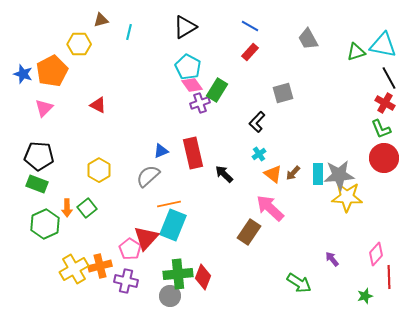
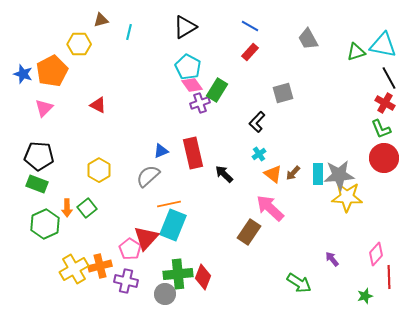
gray circle at (170, 296): moved 5 px left, 2 px up
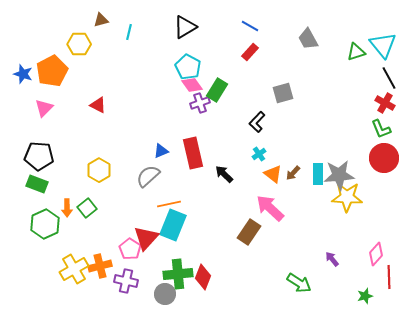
cyan triangle at (383, 45): rotated 40 degrees clockwise
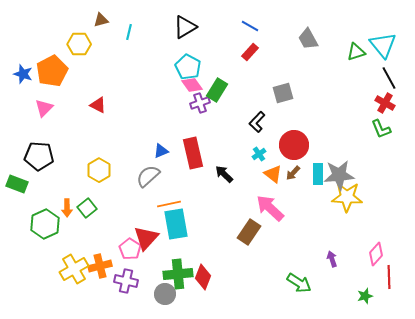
red circle at (384, 158): moved 90 px left, 13 px up
green rectangle at (37, 184): moved 20 px left
cyan rectangle at (173, 225): moved 3 px right, 1 px up; rotated 32 degrees counterclockwise
purple arrow at (332, 259): rotated 21 degrees clockwise
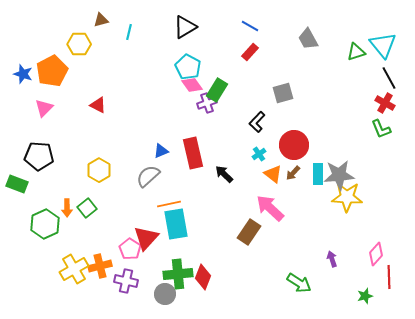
purple cross at (200, 103): moved 7 px right
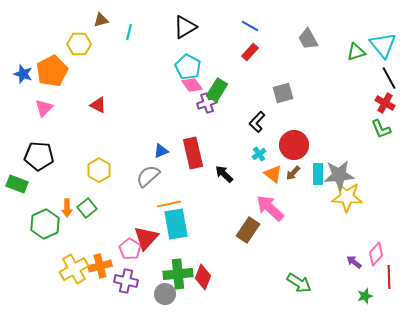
brown rectangle at (249, 232): moved 1 px left, 2 px up
purple arrow at (332, 259): moved 22 px right, 3 px down; rotated 35 degrees counterclockwise
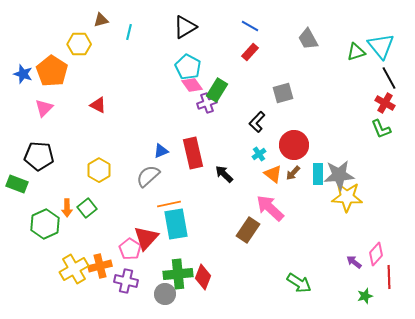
cyan triangle at (383, 45): moved 2 px left, 1 px down
orange pentagon at (52, 71): rotated 12 degrees counterclockwise
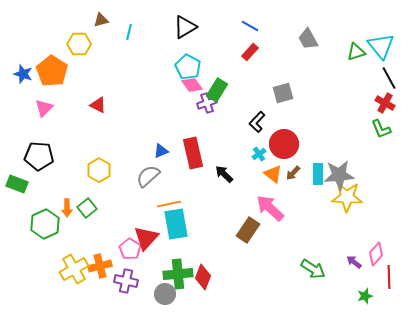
red circle at (294, 145): moved 10 px left, 1 px up
green arrow at (299, 283): moved 14 px right, 14 px up
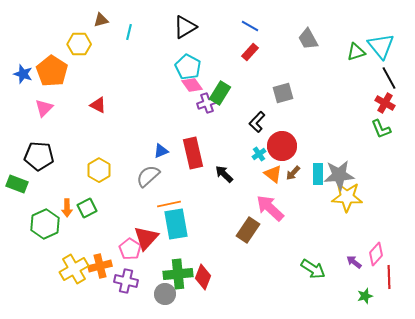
green rectangle at (217, 90): moved 3 px right, 3 px down
red circle at (284, 144): moved 2 px left, 2 px down
green square at (87, 208): rotated 12 degrees clockwise
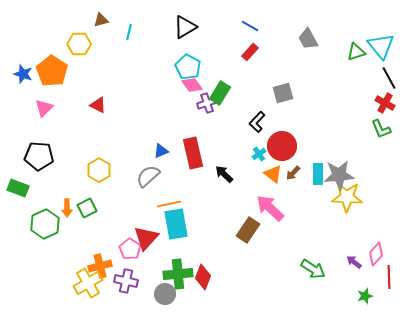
green rectangle at (17, 184): moved 1 px right, 4 px down
yellow cross at (74, 269): moved 14 px right, 14 px down
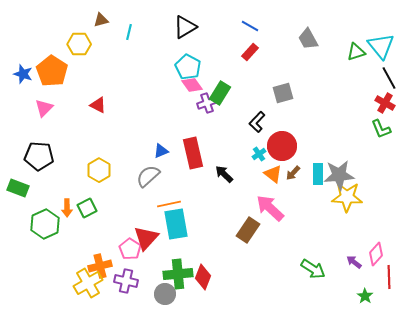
green star at (365, 296): rotated 21 degrees counterclockwise
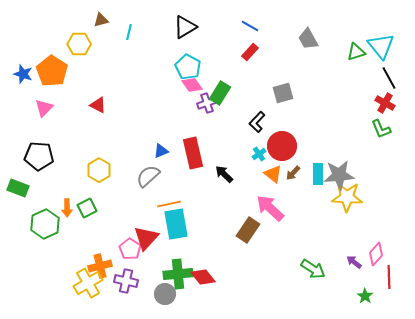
red diamond at (203, 277): rotated 60 degrees counterclockwise
